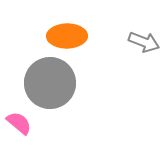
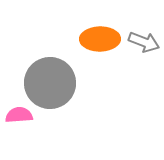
orange ellipse: moved 33 px right, 3 px down
pink semicircle: moved 8 px up; rotated 44 degrees counterclockwise
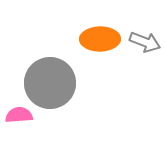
gray arrow: moved 1 px right
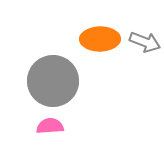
gray circle: moved 3 px right, 2 px up
pink semicircle: moved 31 px right, 11 px down
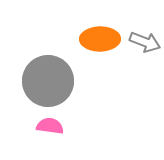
gray circle: moved 5 px left
pink semicircle: rotated 12 degrees clockwise
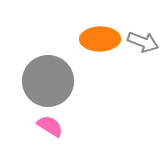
gray arrow: moved 2 px left
pink semicircle: rotated 24 degrees clockwise
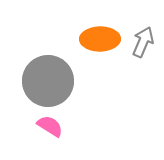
gray arrow: rotated 88 degrees counterclockwise
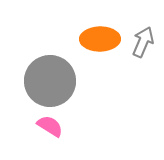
gray circle: moved 2 px right
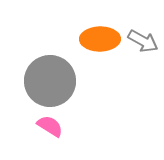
gray arrow: moved 1 px up; rotated 96 degrees clockwise
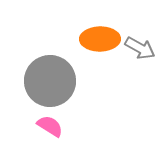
gray arrow: moved 3 px left, 7 px down
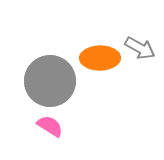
orange ellipse: moved 19 px down
